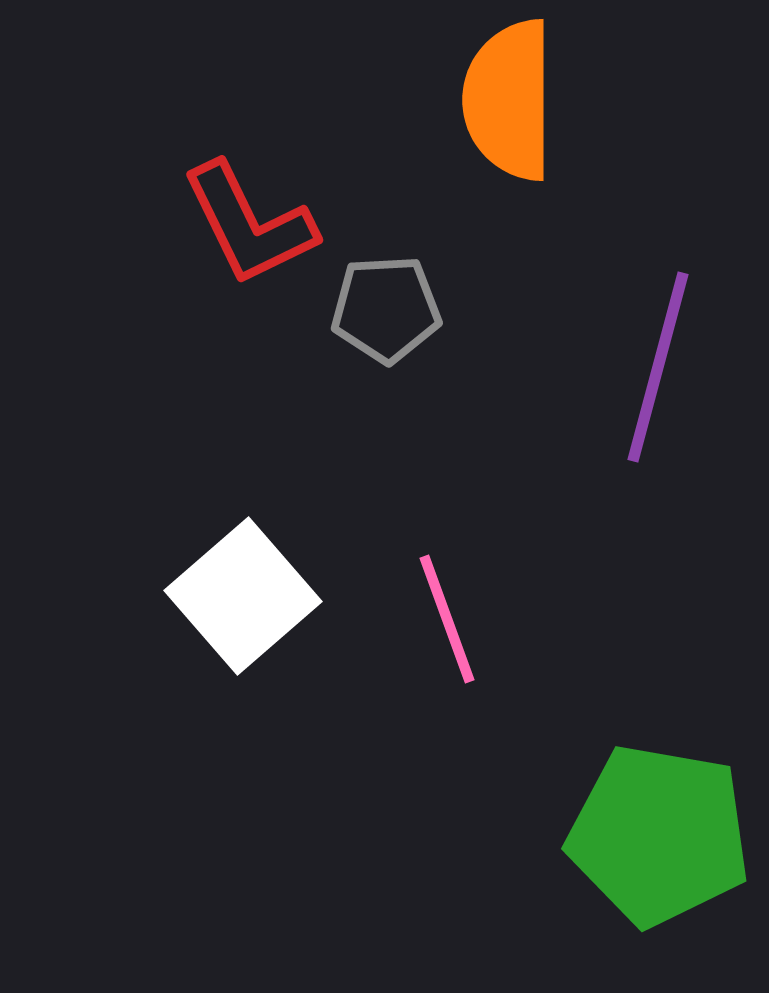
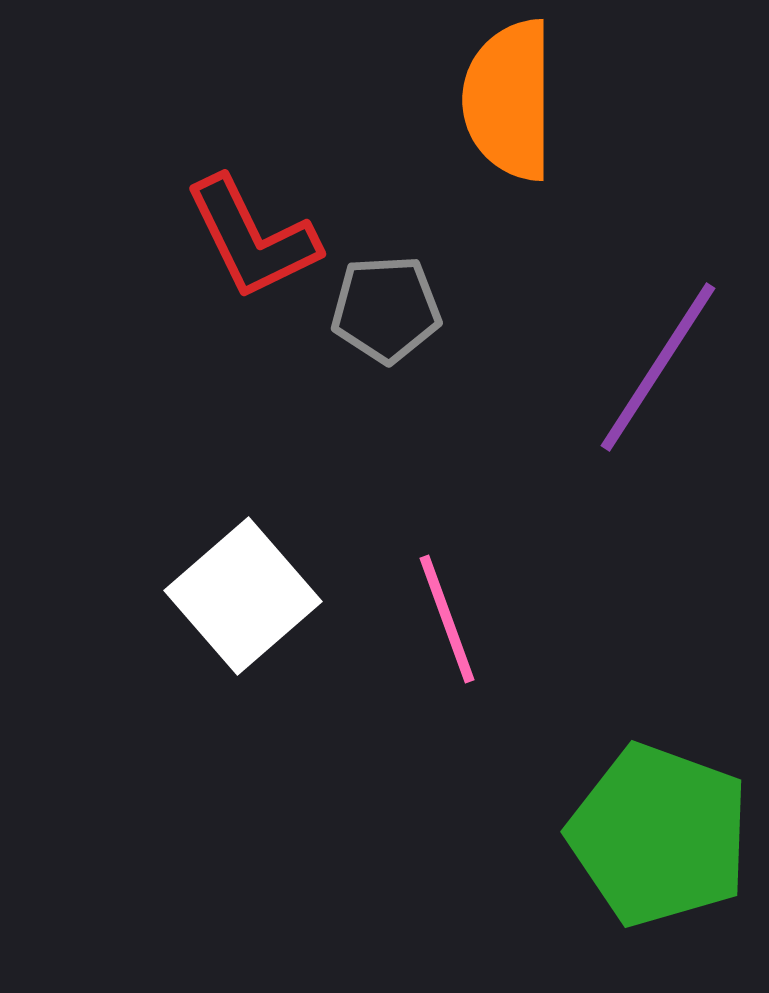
red L-shape: moved 3 px right, 14 px down
purple line: rotated 18 degrees clockwise
green pentagon: rotated 10 degrees clockwise
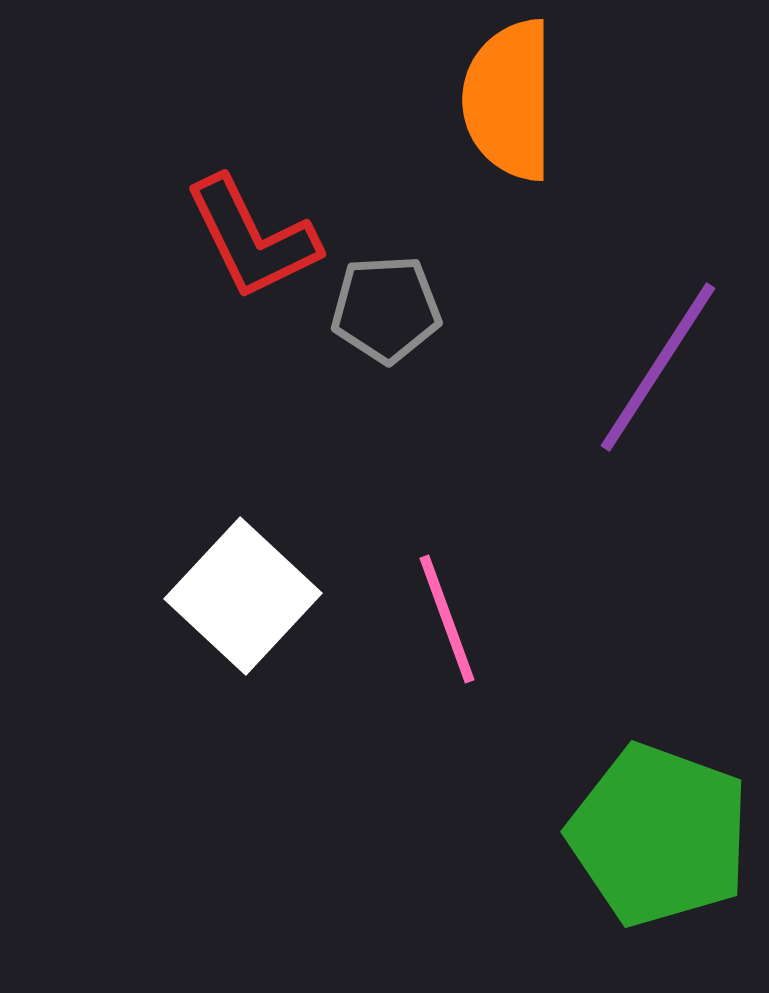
white square: rotated 6 degrees counterclockwise
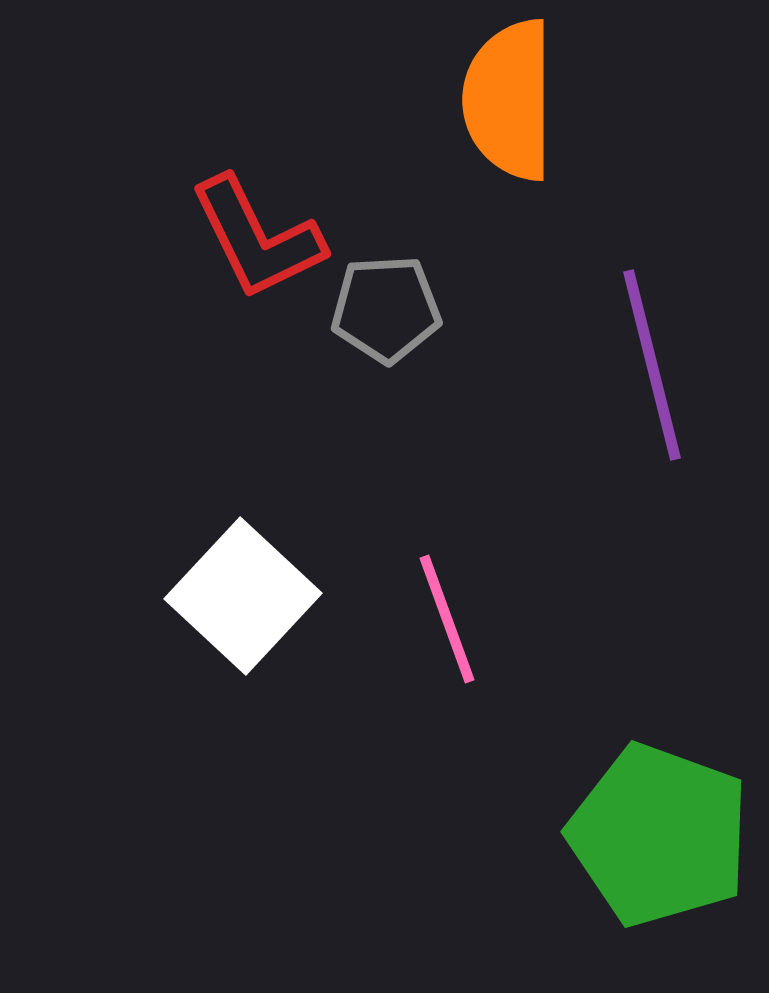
red L-shape: moved 5 px right
purple line: moved 6 px left, 2 px up; rotated 47 degrees counterclockwise
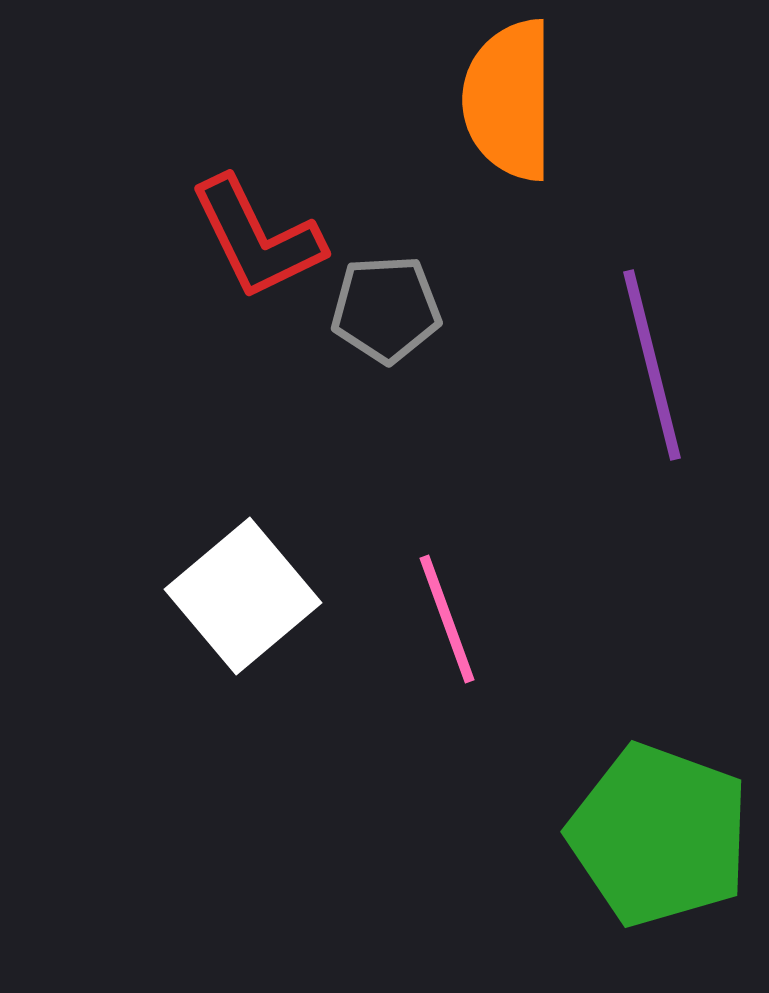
white square: rotated 7 degrees clockwise
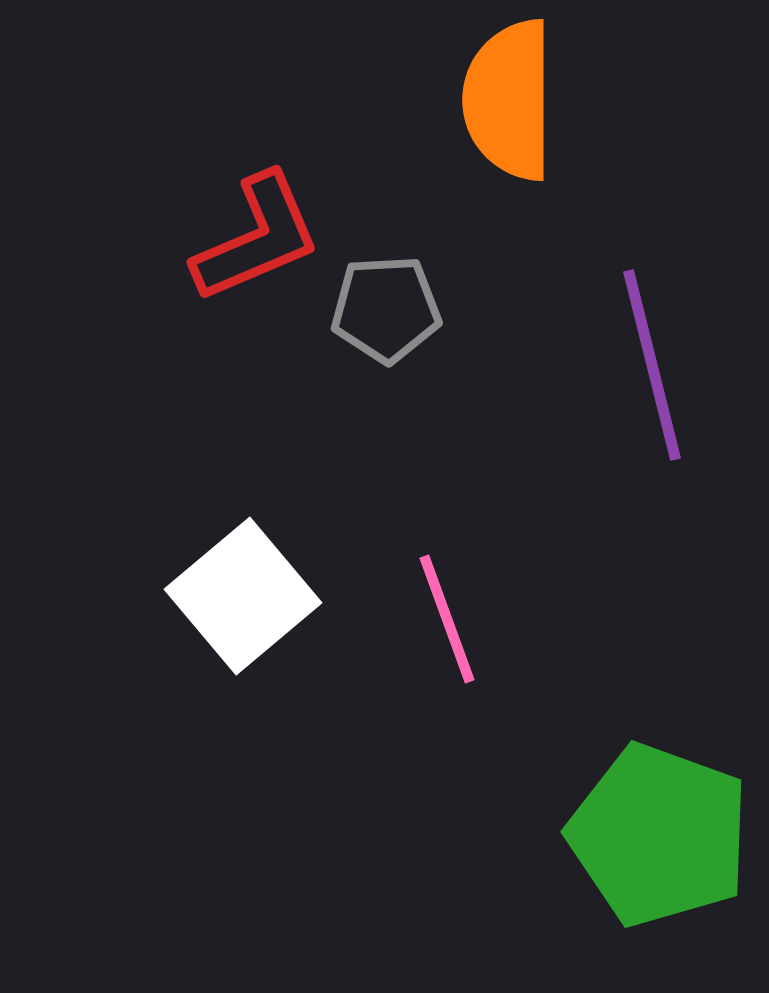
red L-shape: rotated 87 degrees counterclockwise
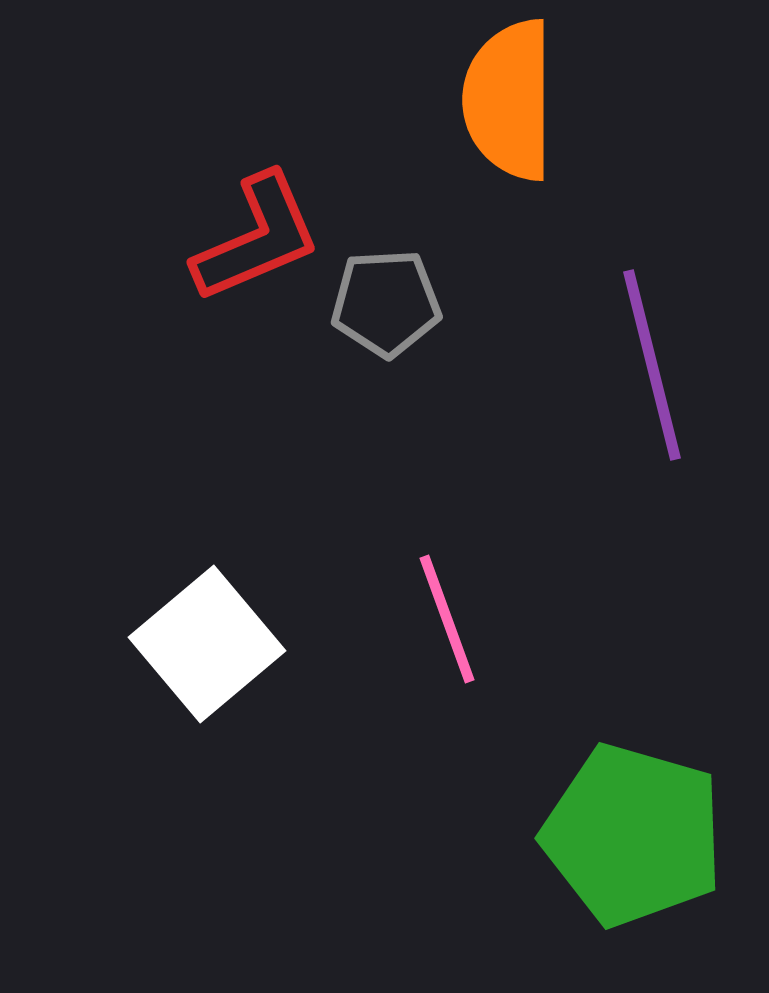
gray pentagon: moved 6 px up
white square: moved 36 px left, 48 px down
green pentagon: moved 26 px left; rotated 4 degrees counterclockwise
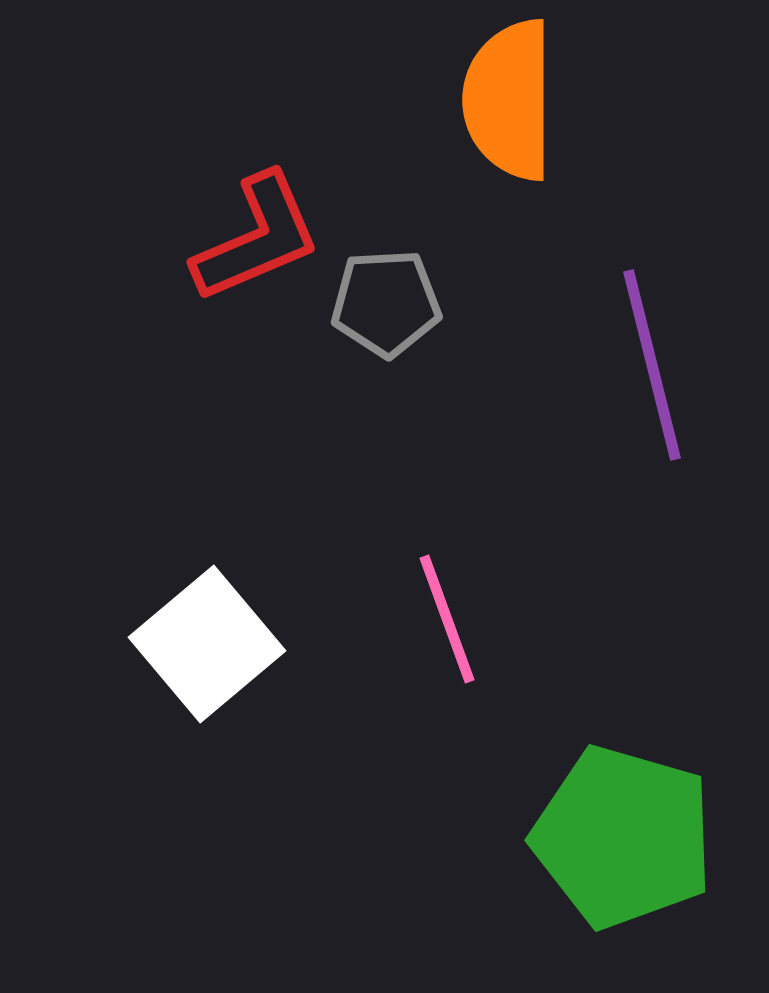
green pentagon: moved 10 px left, 2 px down
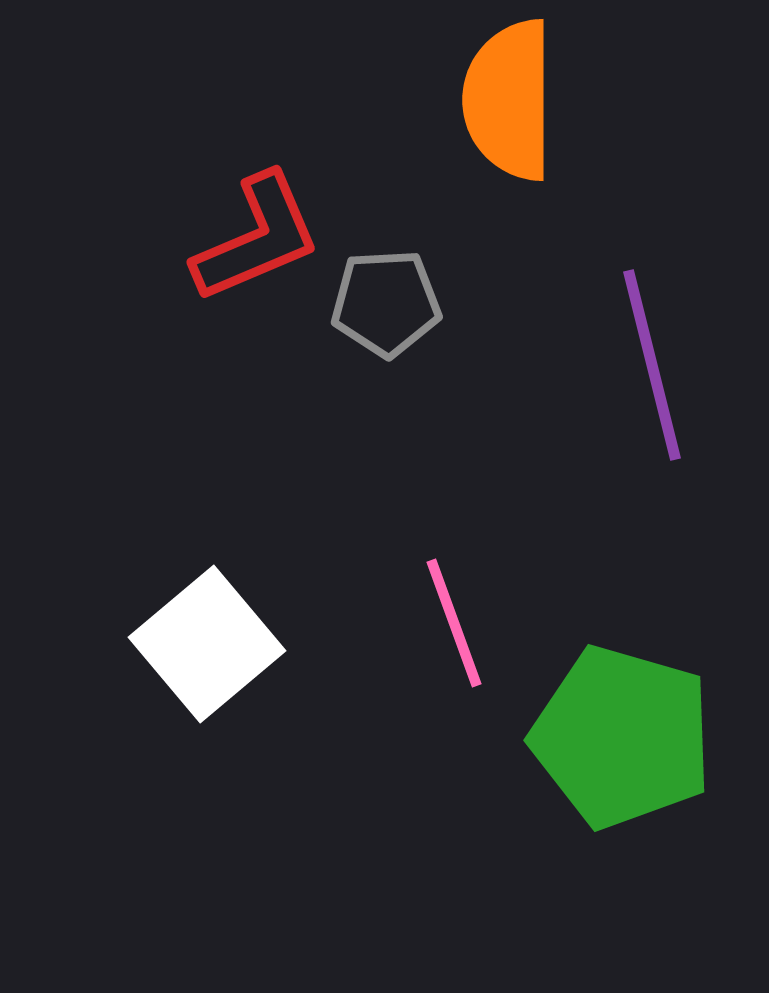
pink line: moved 7 px right, 4 px down
green pentagon: moved 1 px left, 100 px up
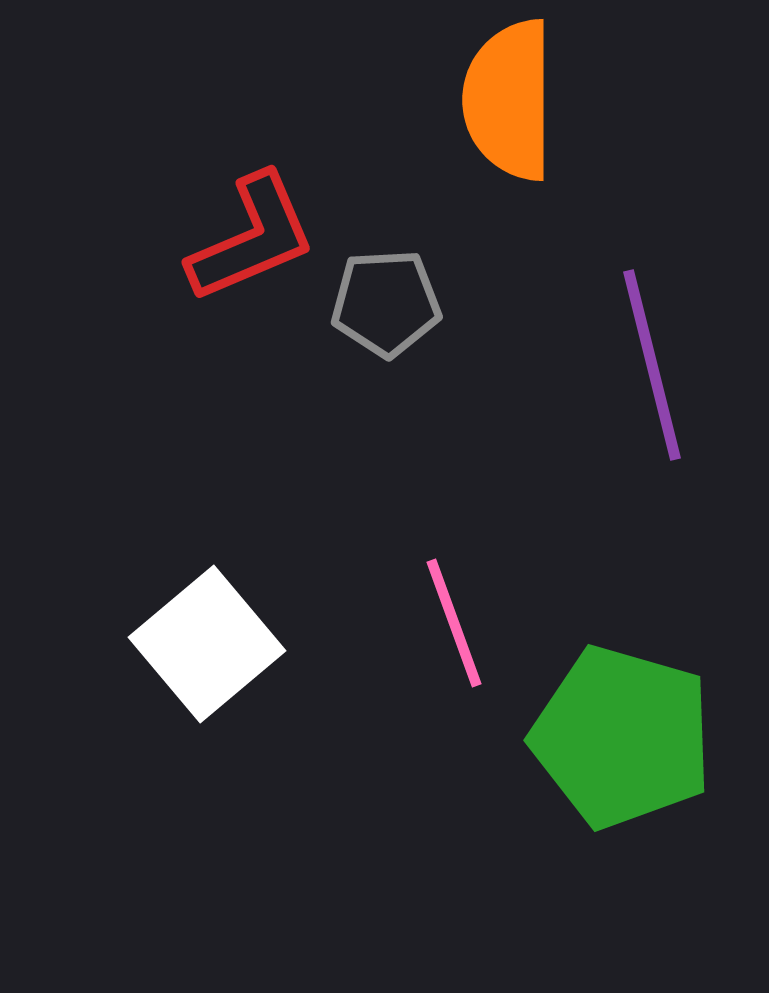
red L-shape: moved 5 px left
